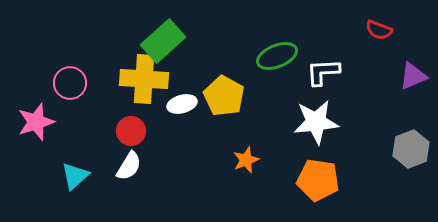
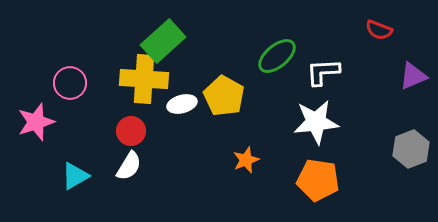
green ellipse: rotated 18 degrees counterclockwise
cyan triangle: rotated 12 degrees clockwise
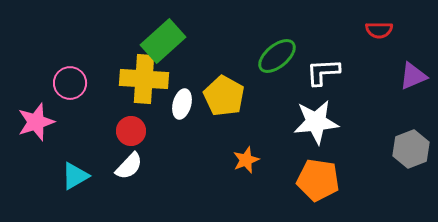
red semicircle: rotated 20 degrees counterclockwise
white ellipse: rotated 60 degrees counterclockwise
white semicircle: rotated 12 degrees clockwise
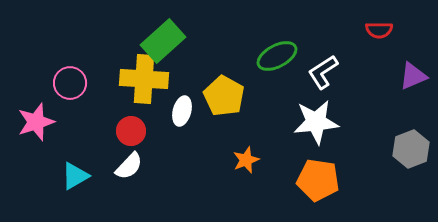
green ellipse: rotated 12 degrees clockwise
white L-shape: rotated 30 degrees counterclockwise
white ellipse: moved 7 px down
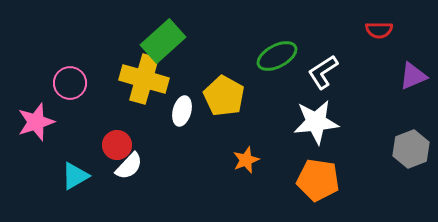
yellow cross: rotated 12 degrees clockwise
red circle: moved 14 px left, 14 px down
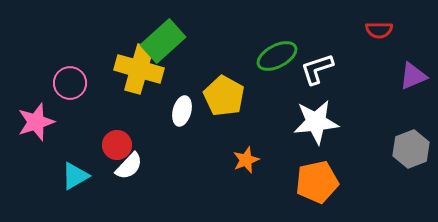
white L-shape: moved 6 px left, 3 px up; rotated 15 degrees clockwise
yellow cross: moved 5 px left, 10 px up
orange pentagon: moved 1 px left, 2 px down; rotated 21 degrees counterclockwise
